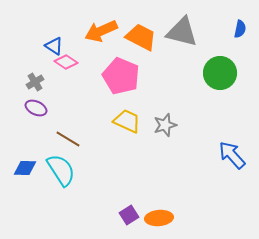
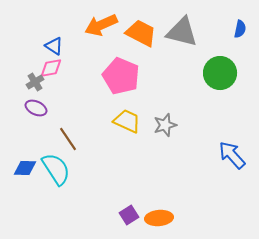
orange arrow: moved 6 px up
orange trapezoid: moved 4 px up
pink diamond: moved 15 px left, 6 px down; rotated 45 degrees counterclockwise
brown line: rotated 25 degrees clockwise
cyan semicircle: moved 5 px left, 1 px up
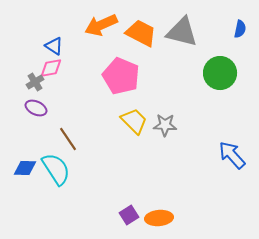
yellow trapezoid: moved 7 px right; rotated 20 degrees clockwise
gray star: rotated 20 degrees clockwise
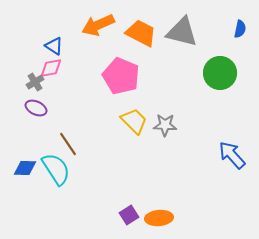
orange arrow: moved 3 px left
brown line: moved 5 px down
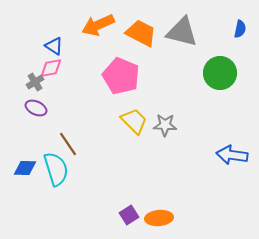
blue arrow: rotated 40 degrees counterclockwise
cyan semicircle: rotated 16 degrees clockwise
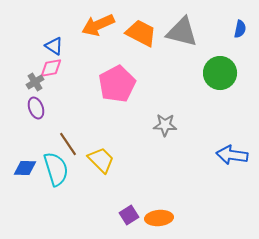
pink pentagon: moved 4 px left, 8 px down; rotated 21 degrees clockwise
purple ellipse: rotated 45 degrees clockwise
yellow trapezoid: moved 33 px left, 39 px down
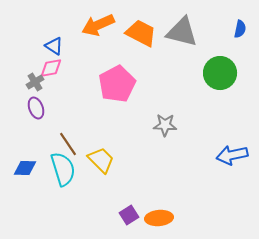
blue arrow: rotated 20 degrees counterclockwise
cyan semicircle: moved 7 px right
